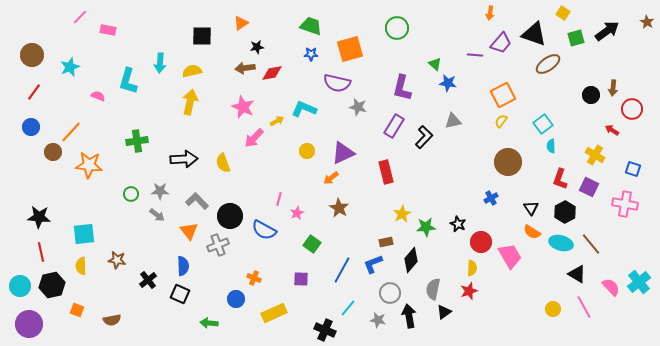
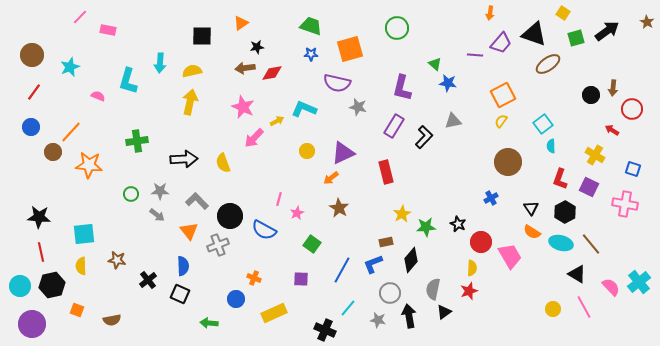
purple circle at (29, 324): moved 3 px right
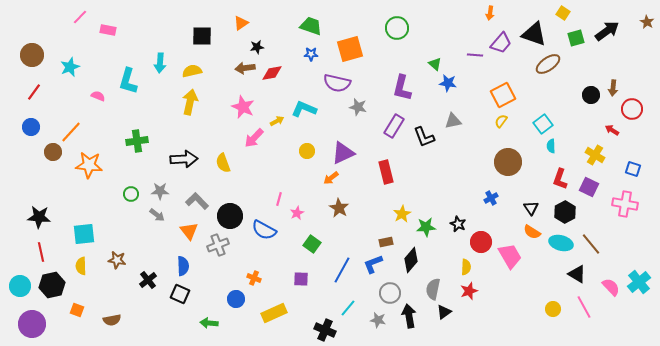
black L-shape at (424, 137): rotated 115 degrees clockwise
yellow semicircle at (472, 268): moved 6 px left, 1 px up
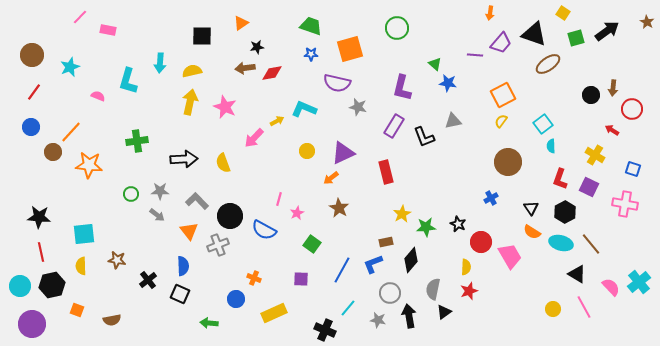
pink star at (243, 107): moved 18 px left
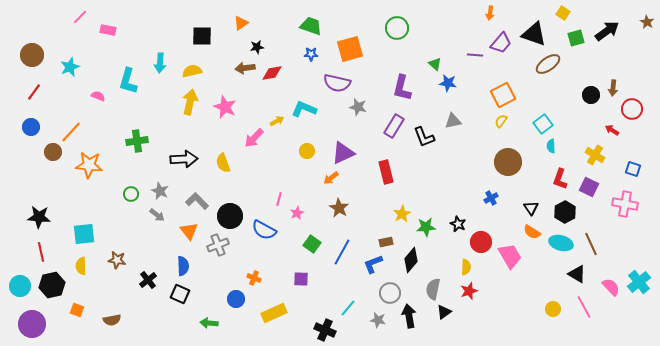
gray star at (160, 191): rotated 24 degrees clockwise
brown line at (591, 244): rotated 15 degrees clockwise
blue line at (342, 270): moved 18 px up
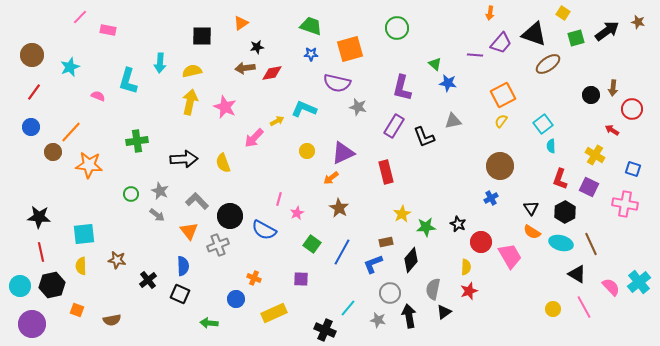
brown star at (647, 22): moved 9 px left; rotated 16 degrees counterclockwise
brown circle at (508, 162): moved 8 px left, 4 px down
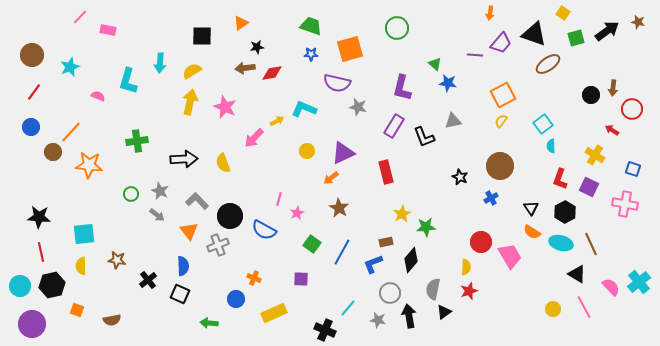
yellow semicircle at (192, 71): rotated 18 degrees counterclockwise
black star at (458, 224): moved 2 px right, 47 px up
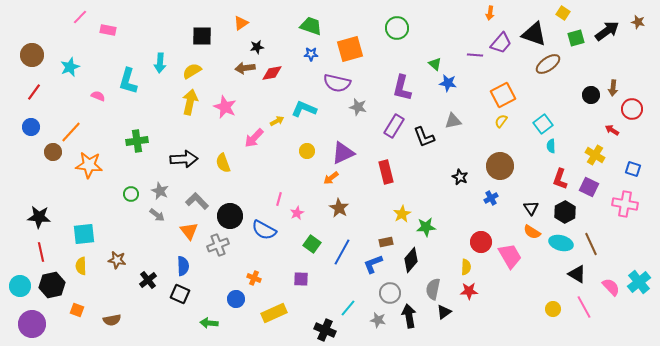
red star at (469, 291): rotated 18 degrees clockwise
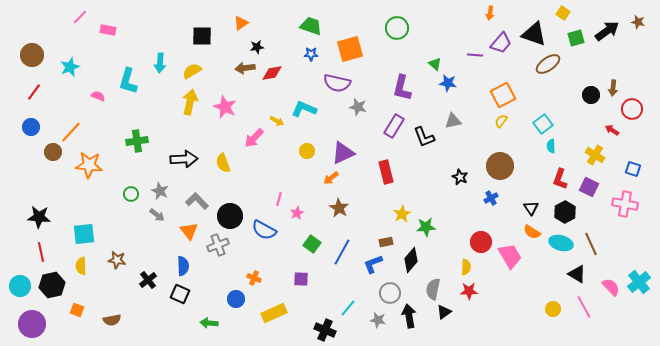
yellow arrow at (277, 121): rotated 56 degrees clockwise
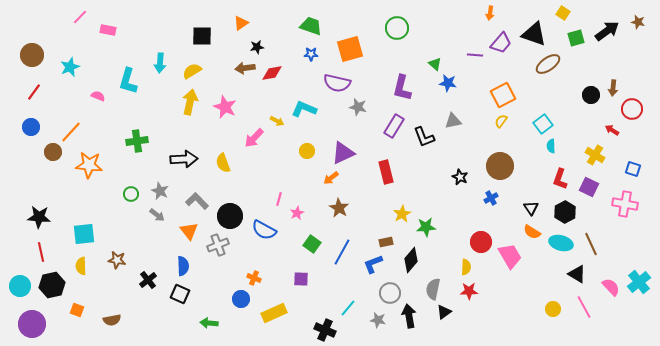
blue circle at (236, 299): moved 5 px right
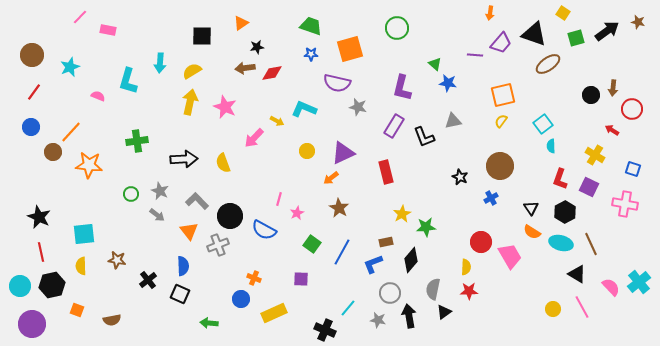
orange square at (503, 95): rotated 15 degrees clockwise
black star at (39, 217): rotated 20 degrees clockwise
pink line at (584, 307): moved 2 px left
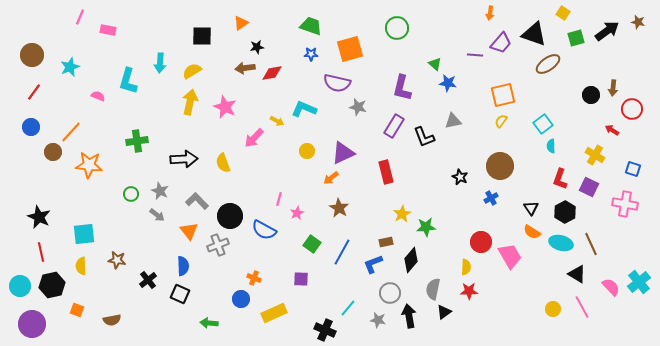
pink line at (80, 17): rotated 21 degrees counterclockwise
